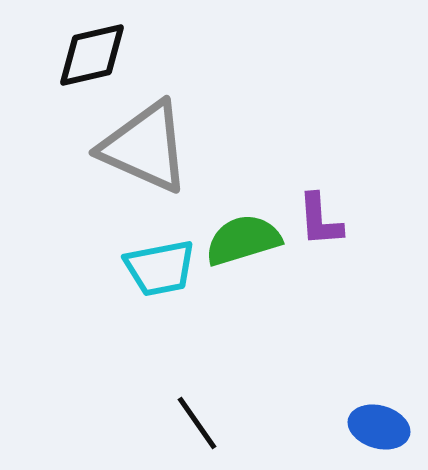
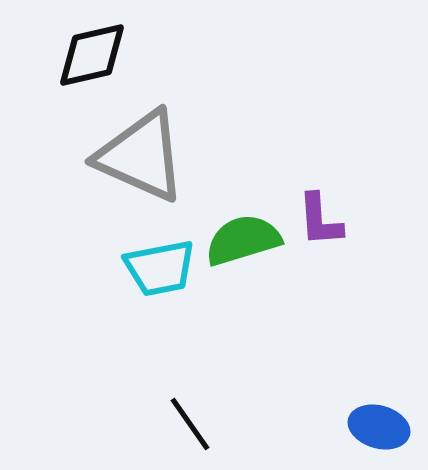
gray triangle: moved 4 px left, 9 px down
black line: moved 7 px left, 1 px down
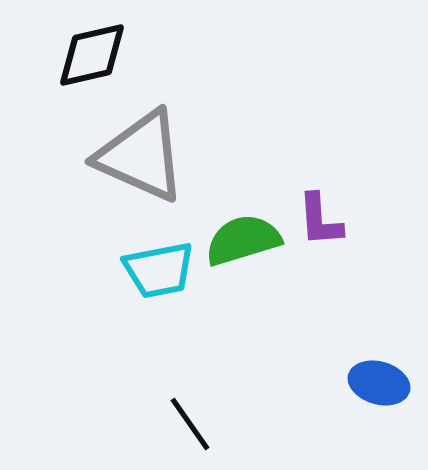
cyan trapezoid: moved 1 px left, 2 px down
blue ellipse: moved 44 px up
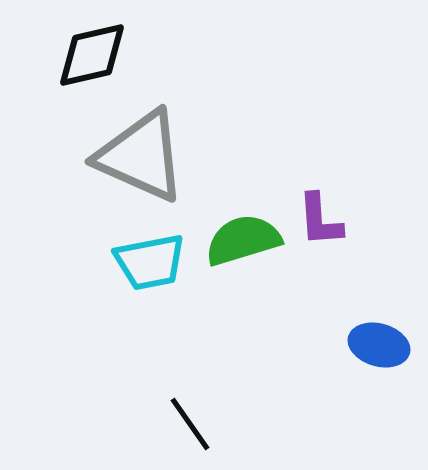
cyan trapezoid: moved 9 px left, 8 px up
blue ellipse: moved 38 px up
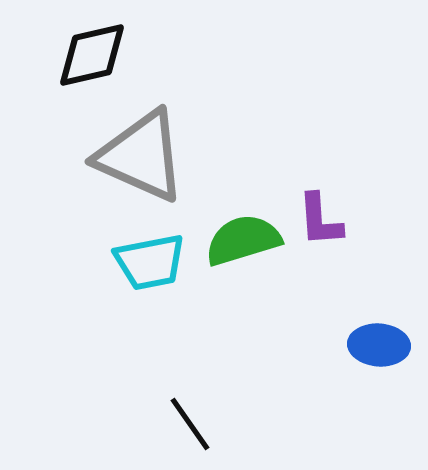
blue ellipse: rotated 12 degrees counterclockwise
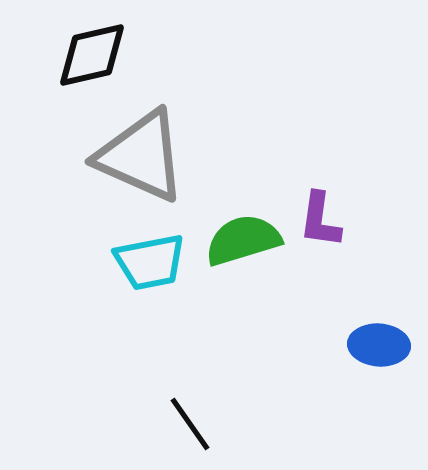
purple L-shape: rotated 12 degrees clockwise
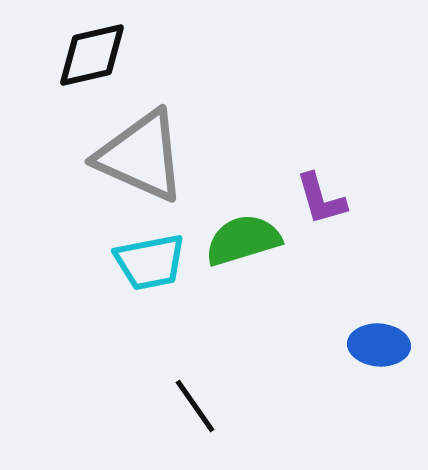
purple L-shape: moved 1 px right, 21 px up; rotated 24 degrees counterclockwise
black line: moved 5 px right, 18 px up
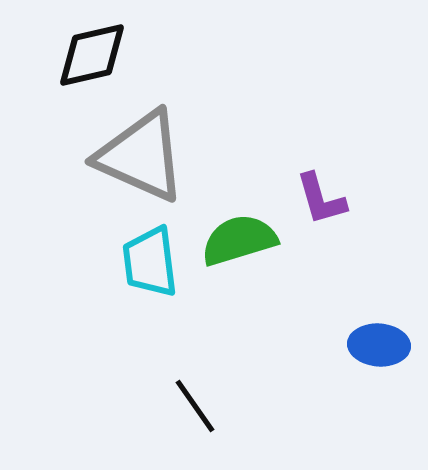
green semicircle: moved 4 px left
cyan trapezoid: rotated 94 degrees clockwise
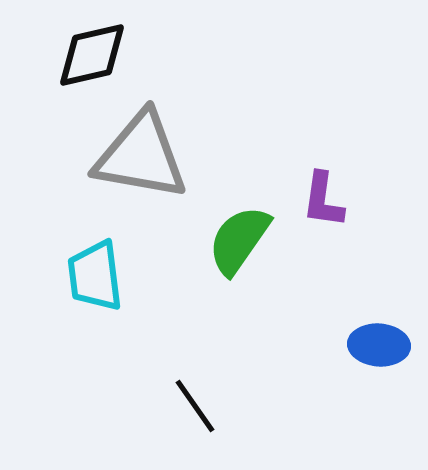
gray triangle: rotated 14 degrees counterclockwise
purple L-shape: moved 2 px right, 1 px down; rotated 24 degrees clockwise
green semicircle: rotated 38 degrees counterclockwise
cyan trapezoid: moved 55 px left, 14 px down
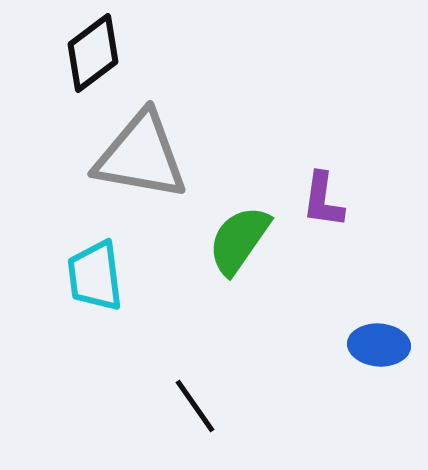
black diamond: moved 1 px right, 2 px up; rotated 24 degrees counterclockwise
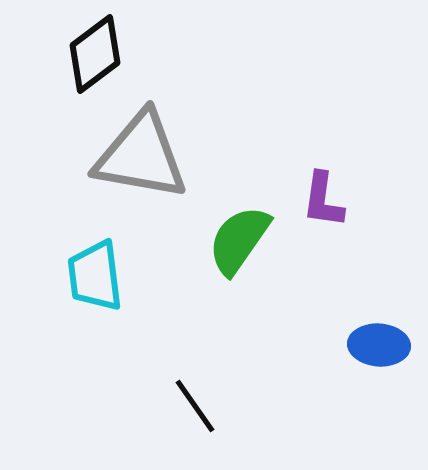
black diamond: moved 2 px right, 1 px down
